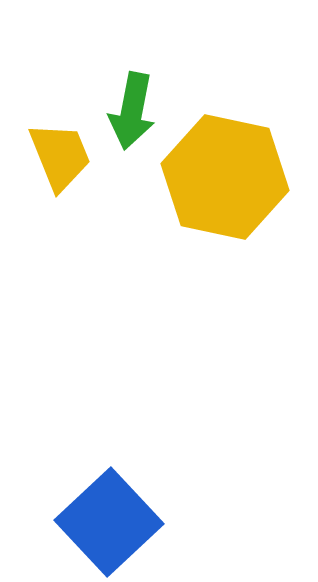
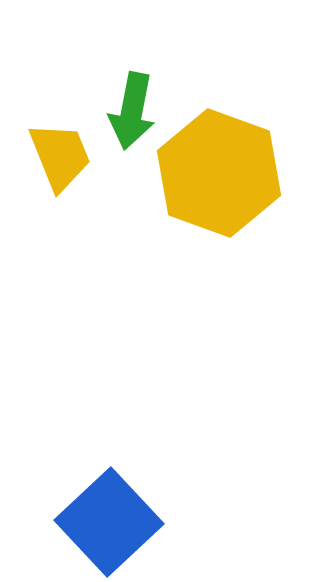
yellow hexagon: moved 6 px left, 4 px up; rotated 8 degrees clockwise
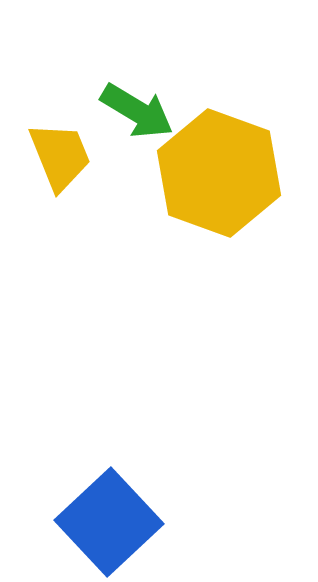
green arrow: moved 5 px right; rotated 70 degrees counterclockwise
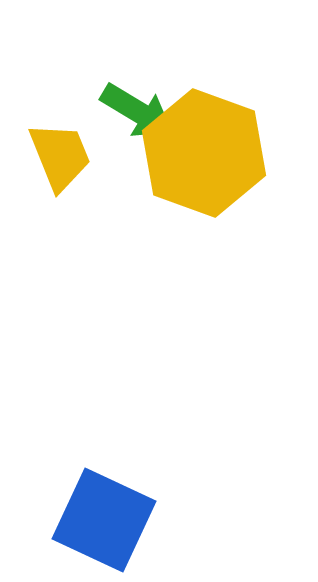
yellow hexagon: moved 15 px left, 20 px up
blue square: moved 5 px left, 2 px up; rotated 22 degrees counterclockwise
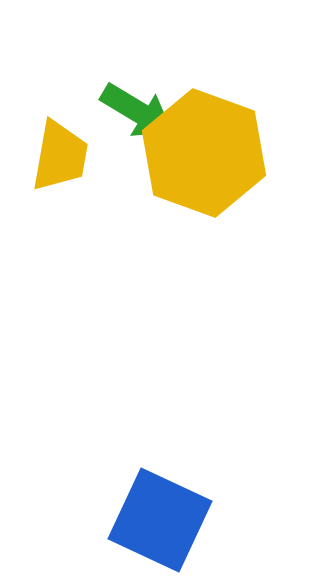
yellow trapezoid: rotated 32 degrees clockwise
blue square: moved 56 px right
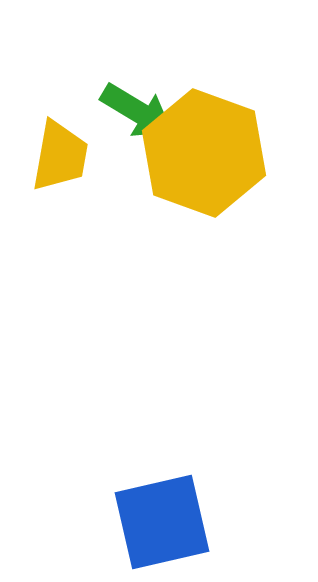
blue square: moved 2 px right, 2 px down; rotated 38 degrees counterclockwise
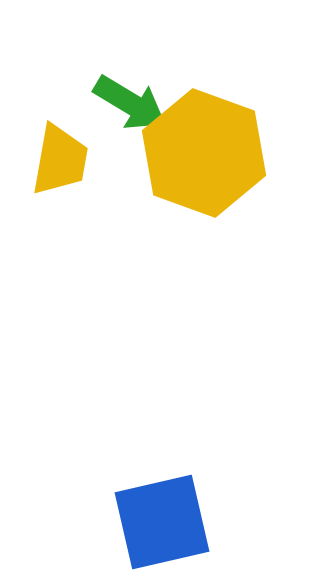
green arrow: moved 7 px left, 8 px up
yellow trapezoid: moved 4 px down
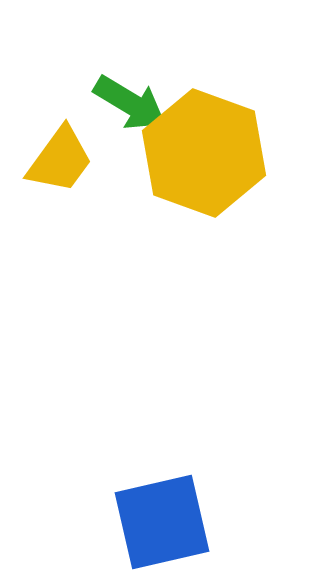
yellow trapezoid: rotated 26 degrees clockwise
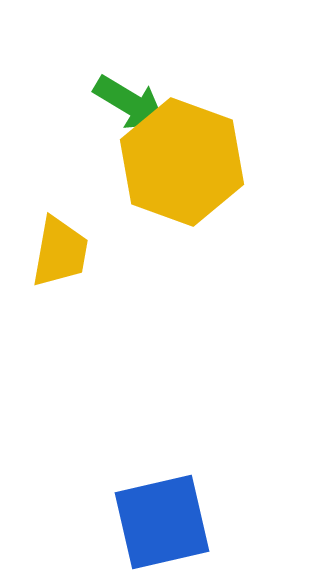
yellow hexagon: moved 22 px left, 9 px down
yellow trapezoid: moved 92 px down; rotated 26 degrees counterclockwise
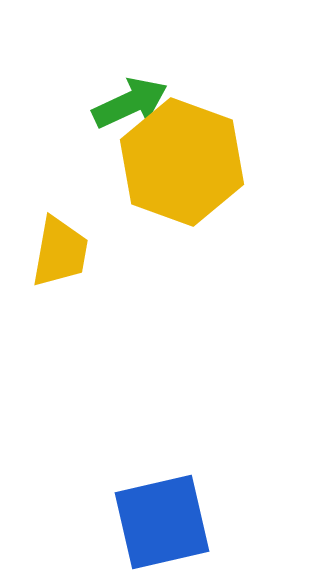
green arrow: rotated 56 degrees counterclockwise
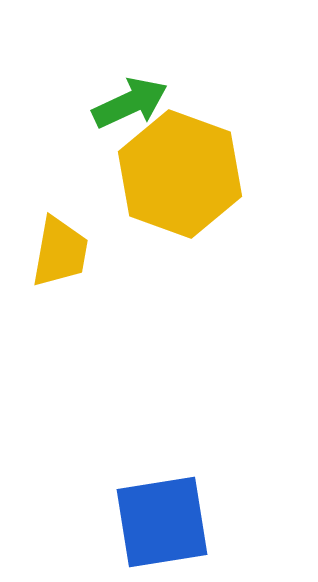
yellow hexagon: moved 2 px left, 12 px down
blue square: rotated 4 degrees clockwise
